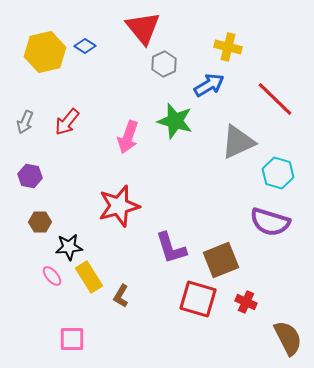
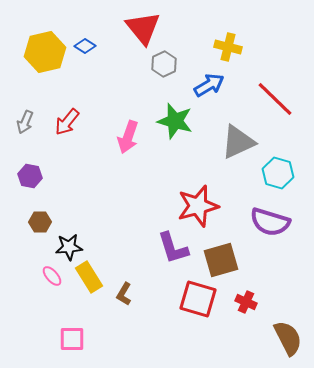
red star: moved 79 px right
purple L-shape: moved 2 px right
brown square: rotated 6 degrees clockwise
brown L-shape: moved 3 px right, 2 px up
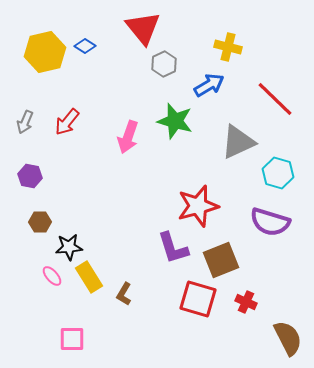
brown square: rotated 6 degrees counterclockwise
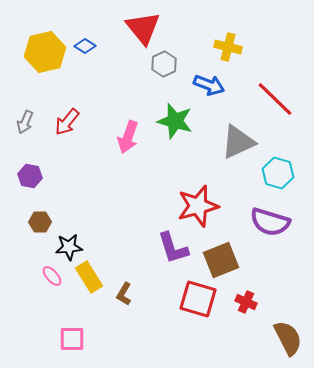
blue arrow: rotated 52 degrees clockwise
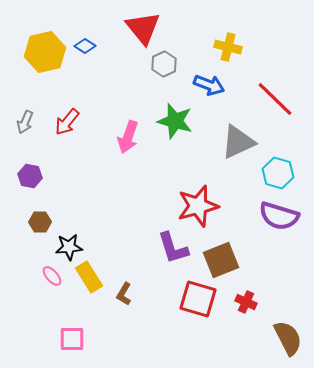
purple semicircle: moved 9 px right, 6 px up
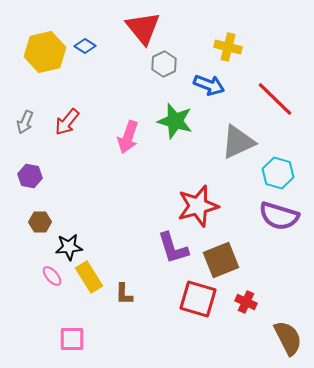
brown L-shape: rotated 30 degrees counterclockwise
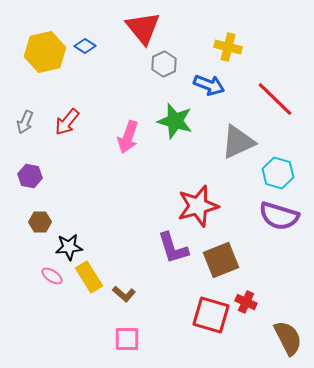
pink ellipse: rotated 15 degrees counterclockwise
brown L-shape: rotated 50 degrees counterclockwise
red square: moved 13 px right, 16 px down
pink square: moved 55 px right
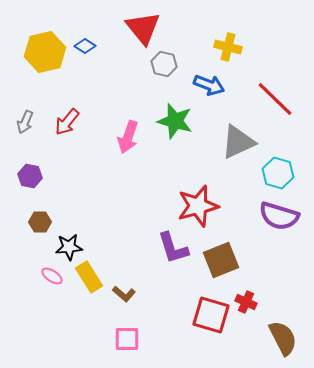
gray hexagon: rotated 20 degrees counterclockwise
brown semicircle: moved 5 px left
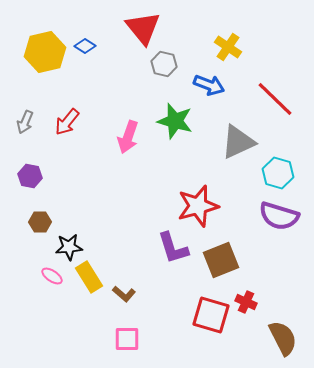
yellow cross: rotated 20 degrees clockwise
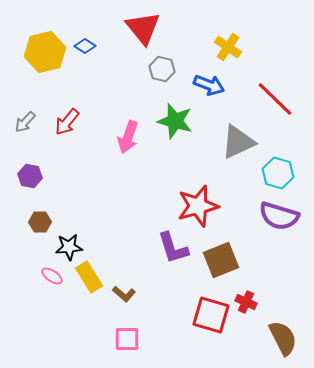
gray hexagon: moved 2 px left, 5 px down
gray arrow: rotated 20 degrees clockwise
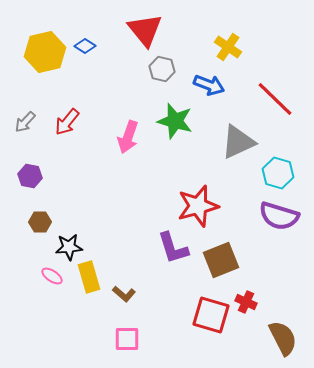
red triangle: moved 2 px right, 2 px down
yellow rectangle: rotated 16 degrees clockwise
